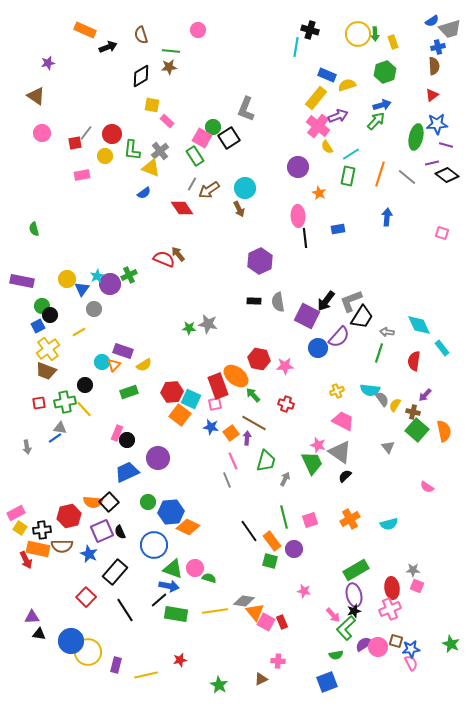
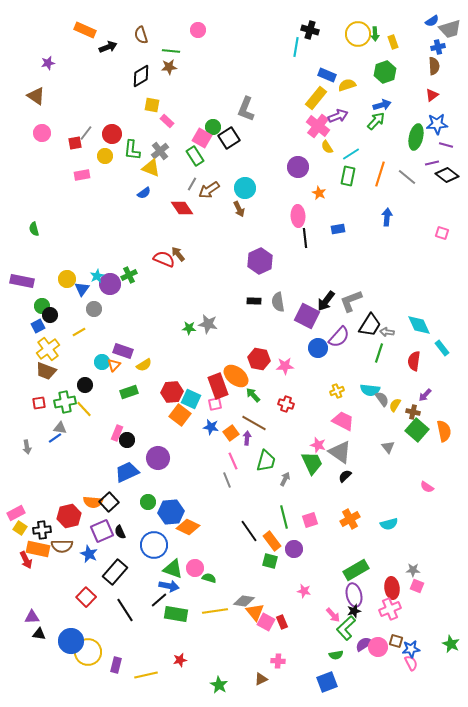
black trapezoid at (362, 317): moved 8 px right, 8 px down
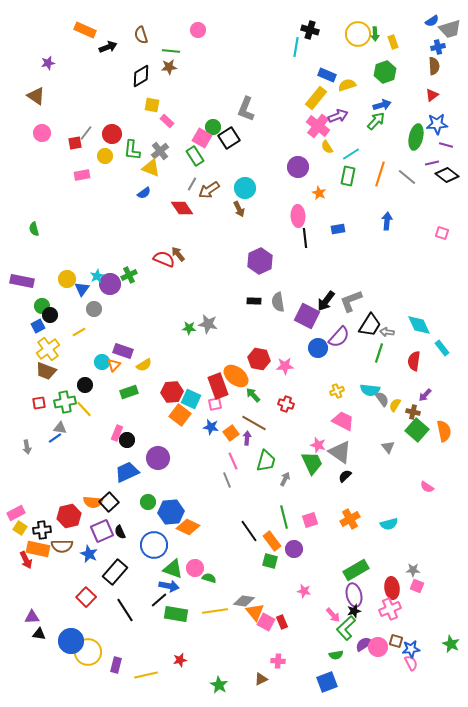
blue arrow at (387, 217): moved 4 px down
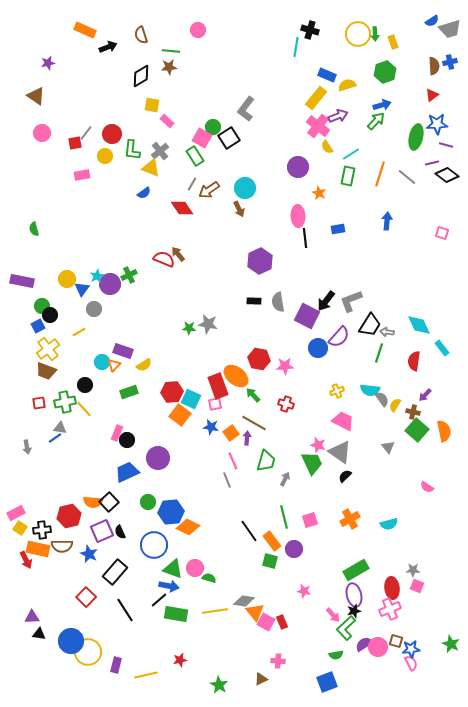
blue cross at (438, 47): moved 12 px right, 15 px down
gray L-shape at (246, 109): rotated 15 degrees clockwise
